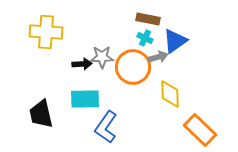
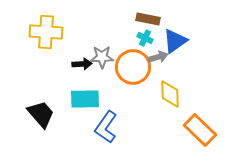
black trapezoid: rotated 152 degrees clockwise
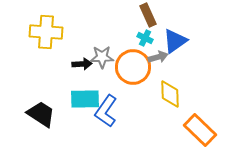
brown rectangle: moved 4 px up; rotated 55 degrees clockwise
black trapezoid: rotated 16 degrees counterclockwise
blue L-shape: moved 16 px up
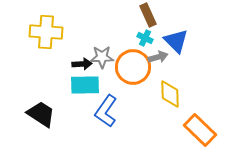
blue triangle: moved 1 px right; rotated 40 degrees counterclockwise
cyan rectangle: moved 14 px up
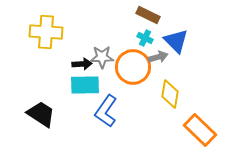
brown rectangle: rotated 40 degrees counterclockwise
yellow diamond: rotated 12 degrees clockwise
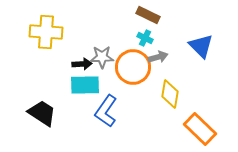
blue triangle: moved 25 px right, 5 px down
black trapezoid: moved 1 px right, 1 px up
orange rectangle: moved 1 px up
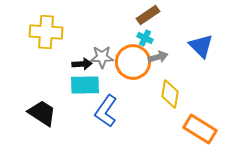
brown rectangle: rotated 60 degrees counterclockwise
orange circle: moved 5 px up
orange rectangle: rotated 12 degrees counterclockwise
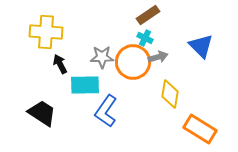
black arrow: moved 22 px left; rotated 114 degrees counterclockwise
